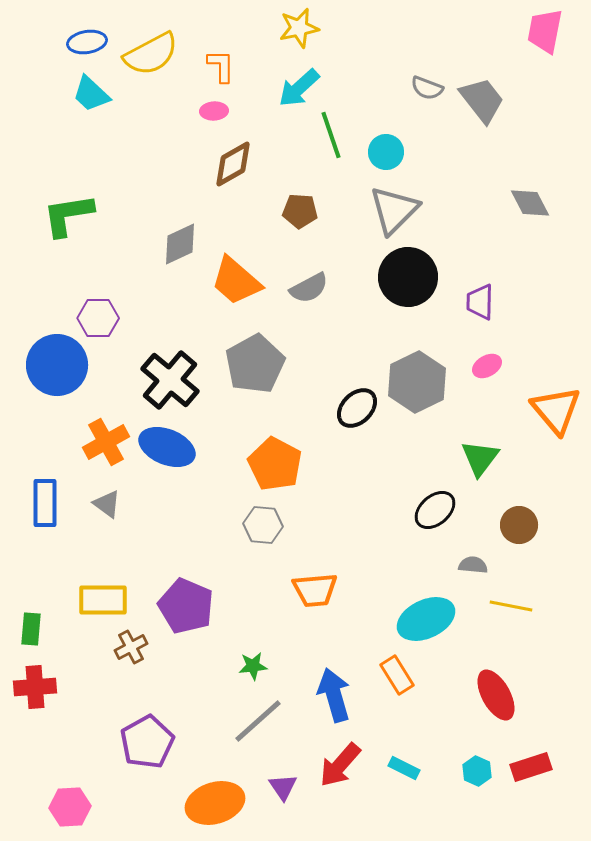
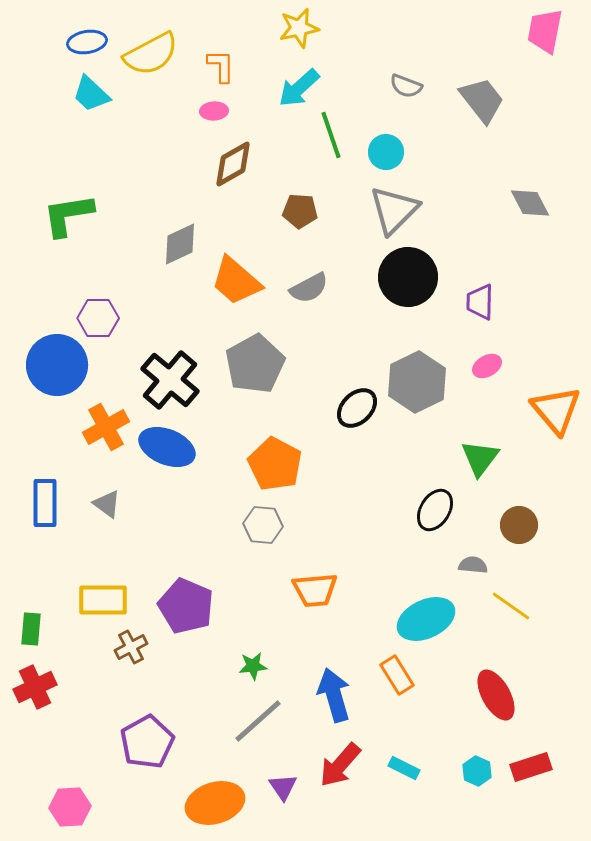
gray semicircle at (427, 88): moved 21 px left, 2 px up
orange cross at (106, 442): moved 15 px up
black ellipse at (435, 510): rotated 18 degrees counterclockwise
yellow line at (511, 606): rotated 24 degrees clockwise
red cross at (35, 687): rotated 21 degrees counterclockwise
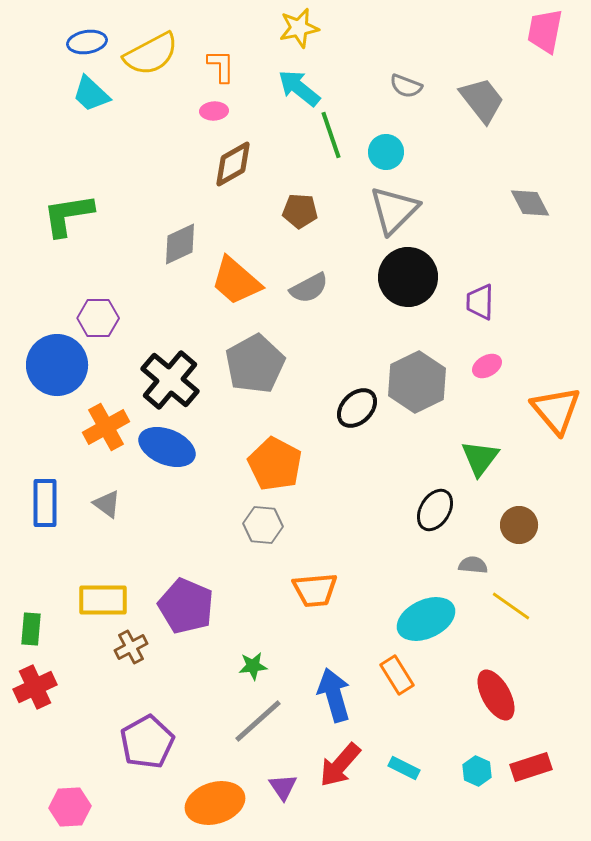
cyan arrow at (299, 88): rotated 81 degrees clockwise
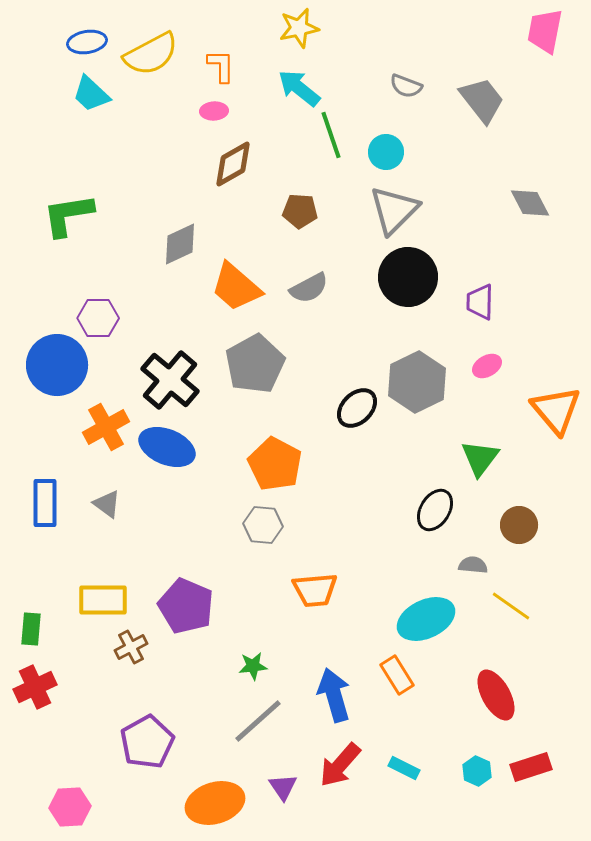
orange trapezoid at (236, 281): moved 6 px down
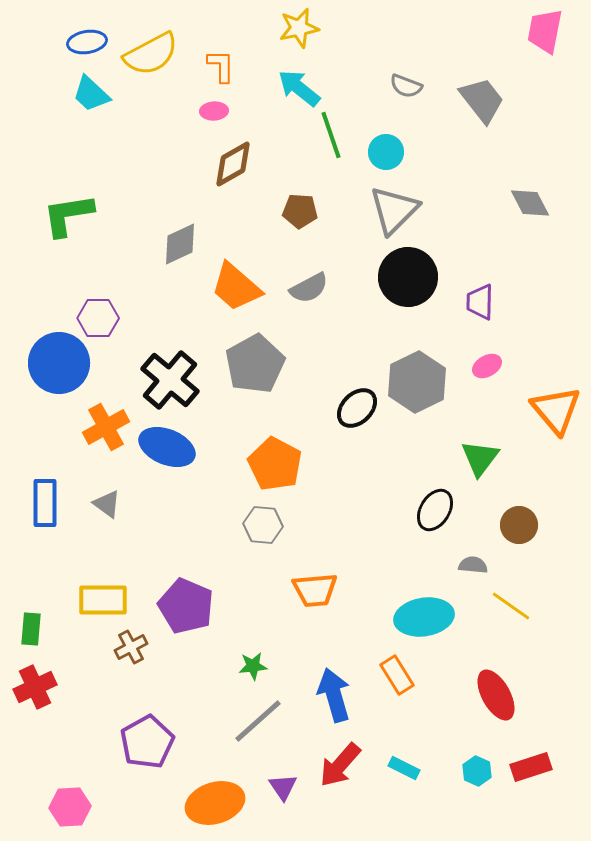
blue circle at (57, 365): moved 2 px right, 2 px up
cyan ellipse at (426, 619): moved 2 px left, 2 px up; rotated 16 degrees clockwise
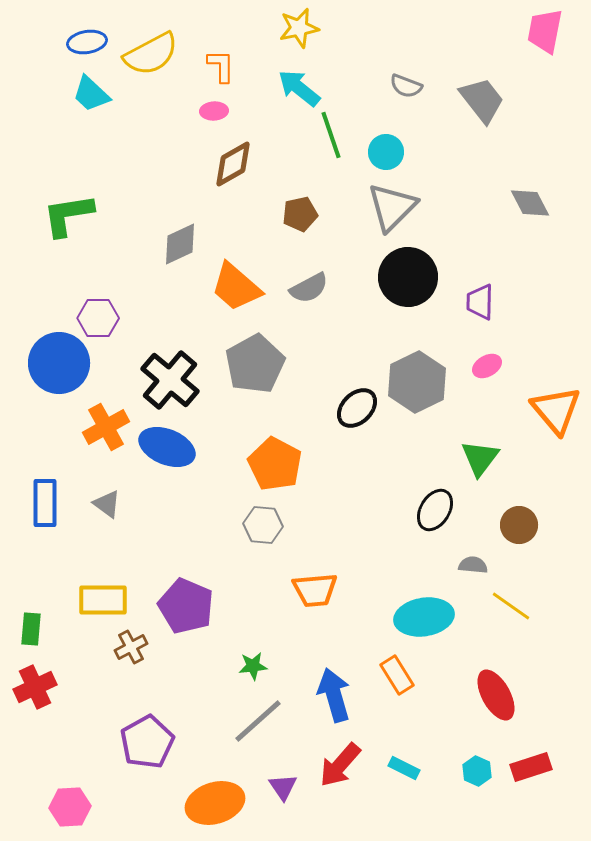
gray triangle at (394, 210): moved 2 px left, 3 px up
brown pentagon at (300, 211): moved 3 px down; rotated 16 degrees counterclockwise
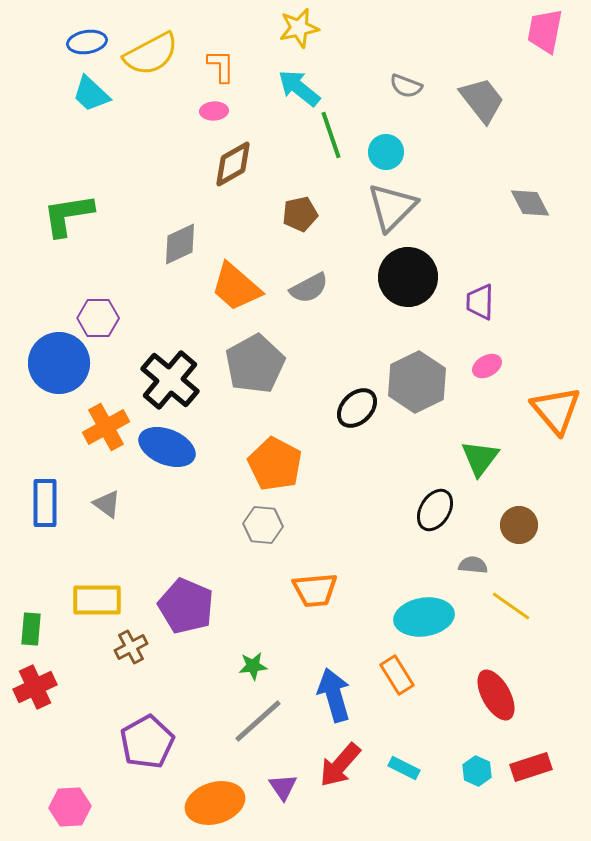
yellow rectangle at (103, 600): moved 6 px left
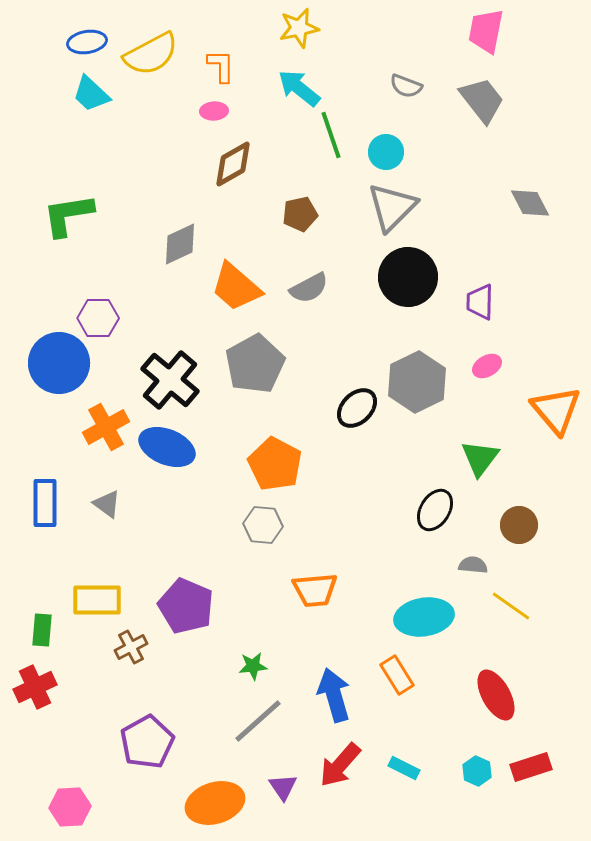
pink trapezoid at (545, 31): moved 59 px left
green rectangle at (31, 629): moved 11 px right, 1 px down
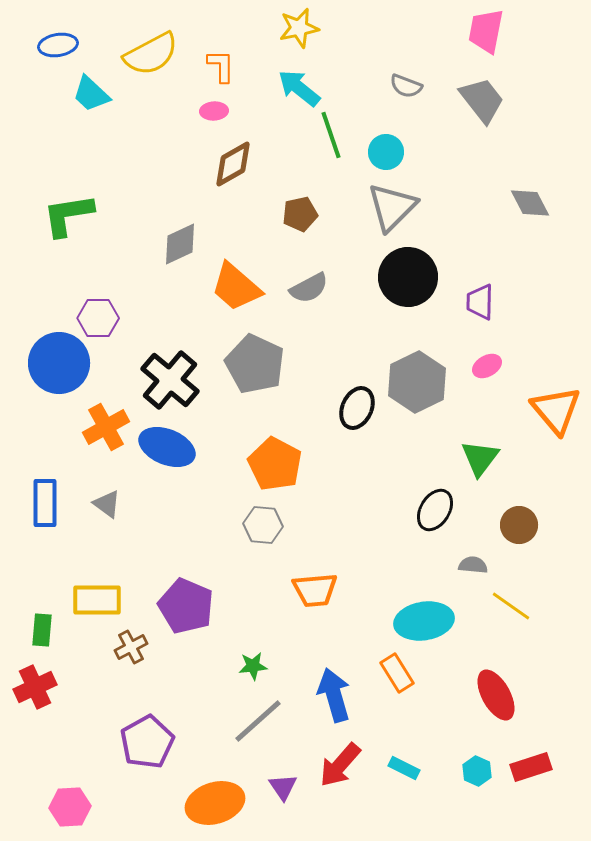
blue ellipse at (87, 42): moved 29 px left, 3 px down
gray pentagon at (255, 364): rotated 18 degrees counterclockwise
black ellipse at (357, 408): rotated 21 degrees counterclockwise
cyan ellipse at (424, 617): moved 4 px down
orange rectangle at (397, 675): moved 2 px up
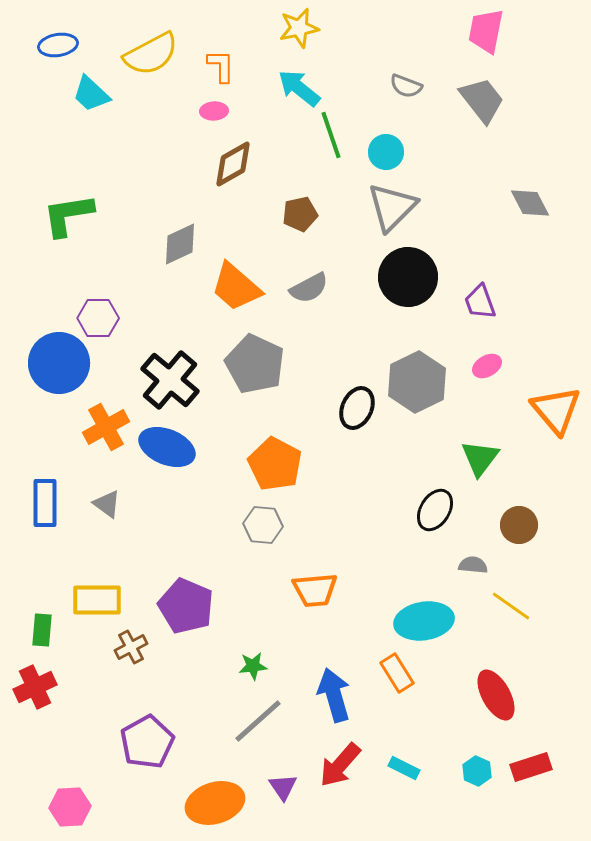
purple trapezoid at (480, 302): rotated 21 degrees counterclockwise
